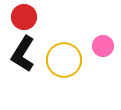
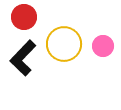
black L-shape: moved 4 px down; rotated 12 degrees clockwise
yellow circle: moved 16 px up
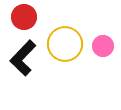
yellow circle: moved 1 px right
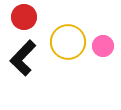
yellow circle: moved 3 px right, 2 px up
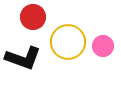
red circle: moved 9 px right
black L-shape: rotated 114 degrees counterclockwise
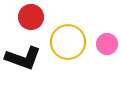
red circle: moved 2 px left
pink circle: moved 4 px right, 2 px up
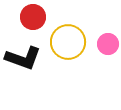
red circle: moved 2 px right
pink circle: moved 1 px right
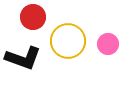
yellow circle: moved 1 px up
